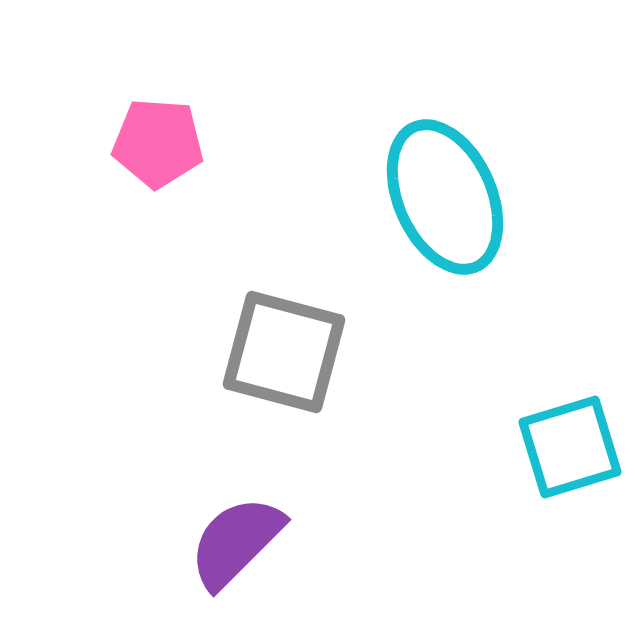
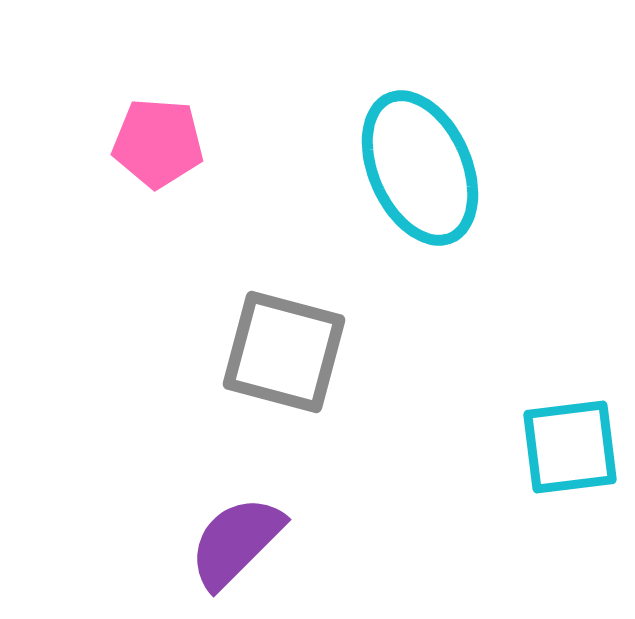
cyan ellipse: moved 25 px left, 29 px up
cyan square: rotated 10 degrees clockwise
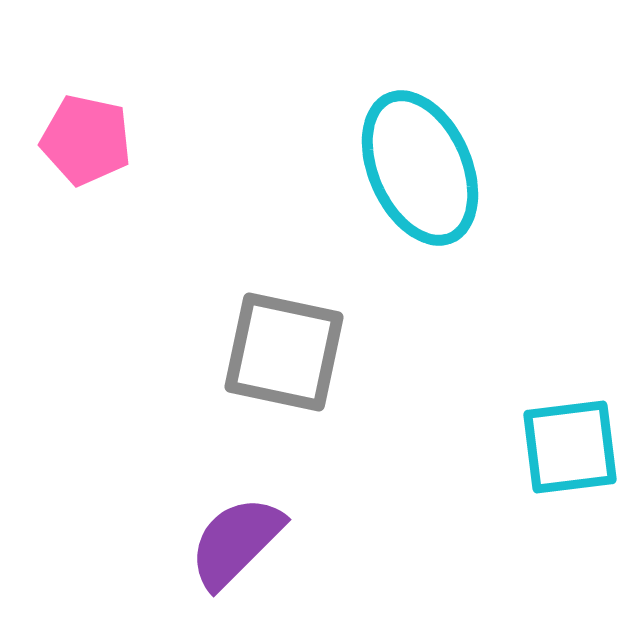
pink pentagon: moved 72 px left, 3 px up; rotated 8 degrees clockwise
gray square: rotated 3 degrees counterclockwise
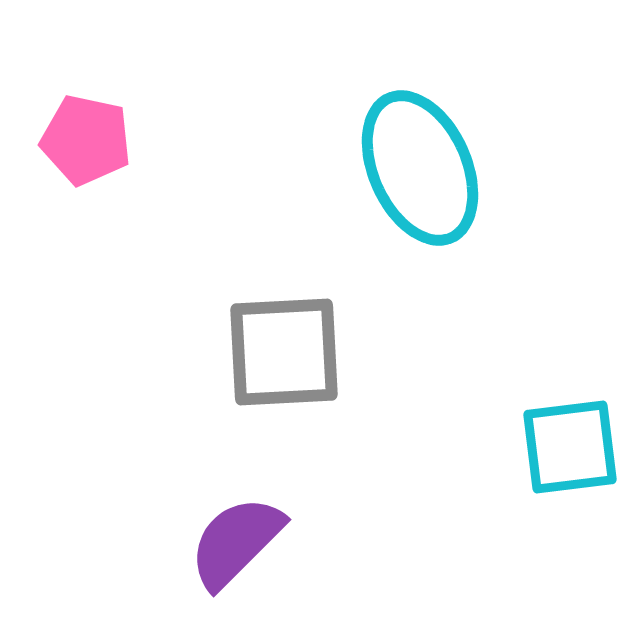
gray square: rotated 15 degrees counterclockwise
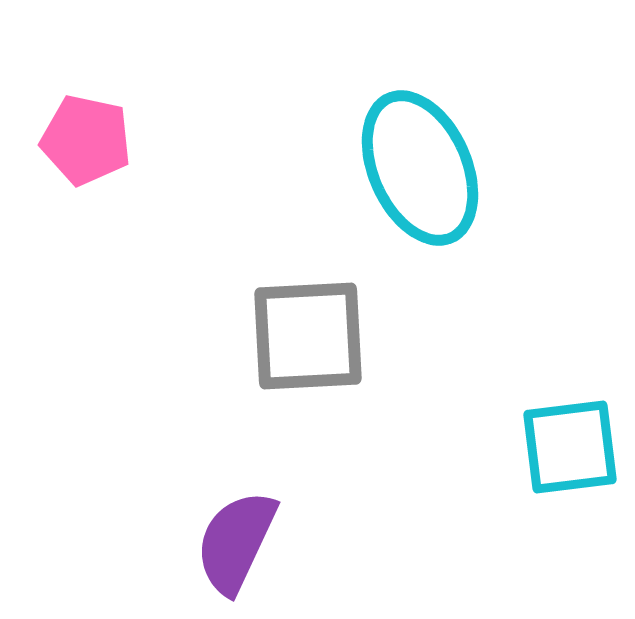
gray square: moved 24 px right, 16 px up
purple semicircle: rotated 20 degrees counterclockwise
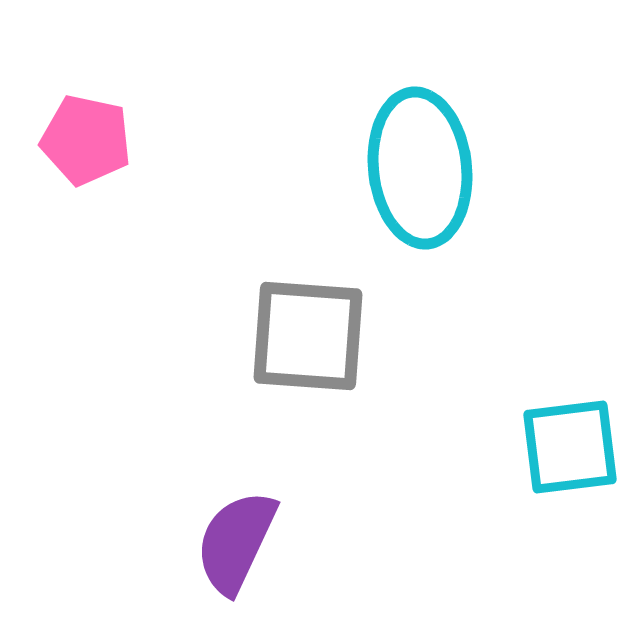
cyan ellipse: rotated 18 degrees clockwise
gray square: rotated 7 degrees clockwise
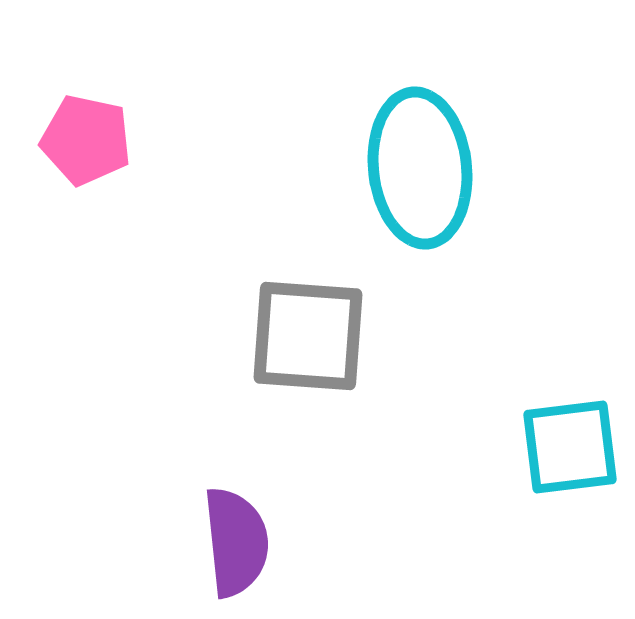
purple semicircle: rotated 149 degrees clockwise
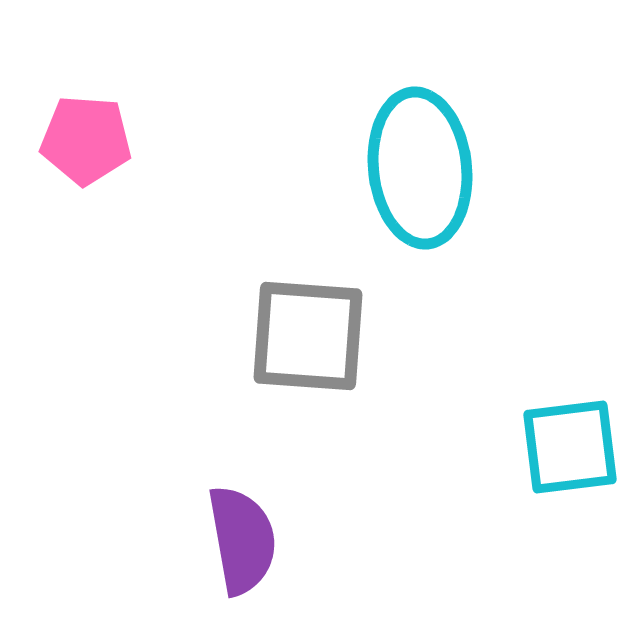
pink pentagon: rotated 8 degrees counterclockwise
purple semicircle: moved 6 px right, 2 px up; rotated 4 degrees counterclockwise
